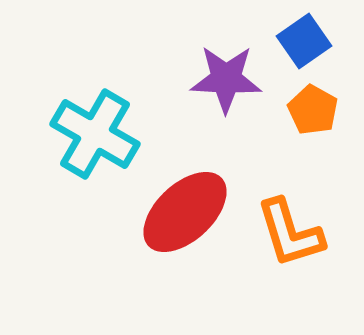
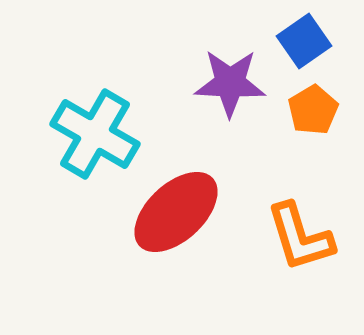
purple star: moved 4 px right, 4 px down
orange pentagon: rotated 12 degrees clockwise
red ellipse: moved 9 px left
orange L-shape: moved 10 px right, 4 px down
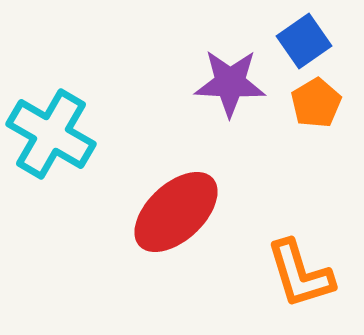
orange pentagon: moved 3 px right, 7 px up
cyan cross: moved 44 px left
orange L-shape: moved 37 px down
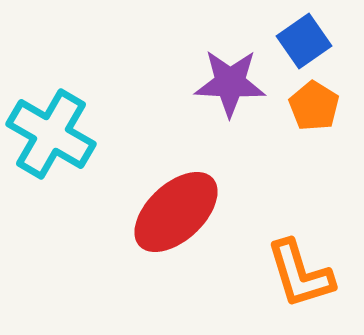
orange pentagon: moved 2 px left, 3 px down; rotated 9 degrees counterclockwise
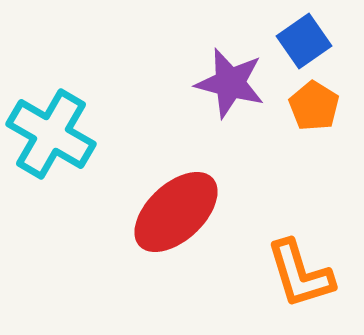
purple star: rotated 12 degrees clockwise
